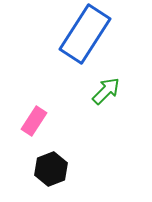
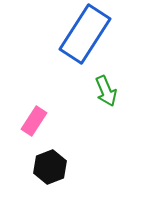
green arrow: rotated 112 degrees clockwise
black hexagon: moved 1 px left, 2 px up
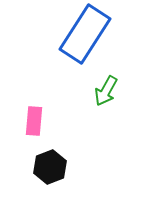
green arrow: rotated 52 degrees clockwise
pink rectangle: rotated 28 degrees counterclockwise
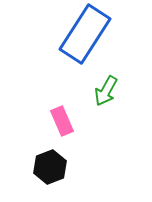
pink rectangle: moved 28 px right; rotated 28 degrees counterclockwise
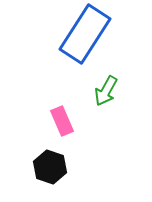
black hexagon: rotated 20 degrees counterclockwise
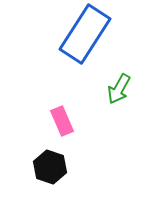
green arrow: moved 13 px right, 2 px up
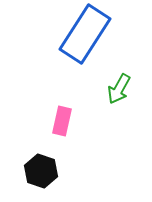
pink rectangle: rotated 36 degrees clockwise
black hexagon: moved 9 px left, 4 px down
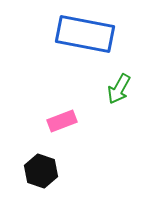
blue rectangle: rotated 68 degrees clockwise
pink rectangle: rotated 56 degrees clockwise
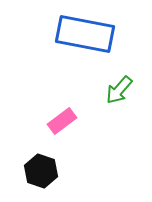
green arrow: moved 1 px down; rotated 12 degrees clockwise
pink rectangle: rotated 16 degrees counterclockwise
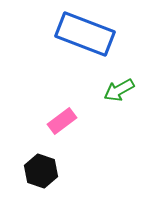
blue rectangle: rotated 10 degrees clockwise
green arrow: rotated 20 degrees clockwise
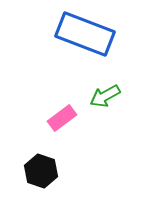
green arrow: moved 14 px left, 6 px down
pink rectangle: moved 3 px up
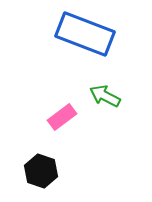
green arrow: rotated 56 degrees clockwise
pink rectangle: moved 1 px up
